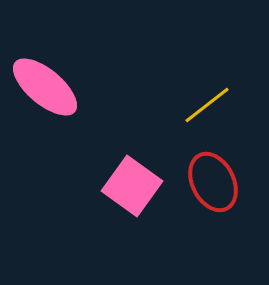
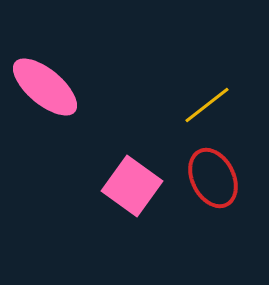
red ellipse: moved 4 px up
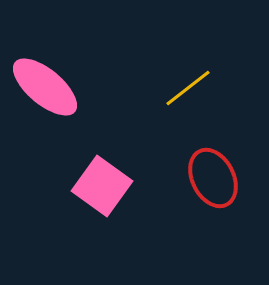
yellow line: moved 19 px left, 17 px up
pink square: moved 30 px left
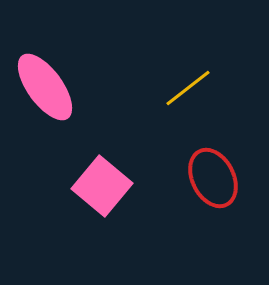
pink ellipse: rotated 14 degrees clockwise
pink square: rotated 4 degrees clockwise
